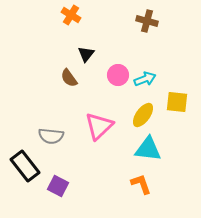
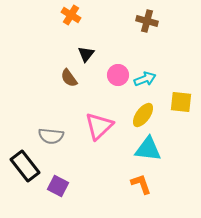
yellow square: moved 4 px right
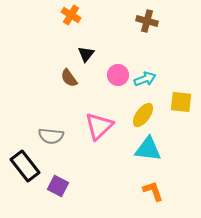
orange L-shape: moved 12 px right, 7 px down
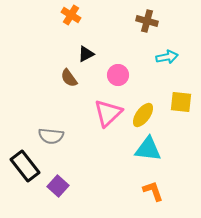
black triangle: rotated 24 degrees clockwise
cyan arrow: moved 22 px right, 22 px up; rotated 10 degrees clockwise
pink triangle: moved 9 px right, 13 px up
purple square: rotated 15 degrees clockwise
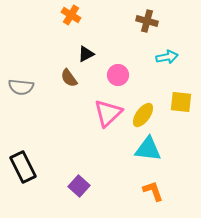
gray semicircle: moved 30 px left, 49 px up
black rectangle: moved 2 px left, 1 px down; rotated 12 degrees clockwise
purple square: moved 21 px right
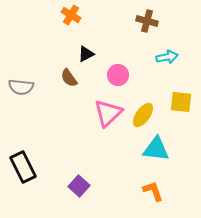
cyan triangle: moved 8 px right
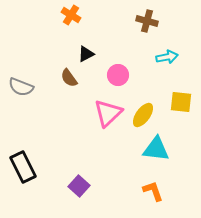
gray semicircle: rotated 15 degrees clockwise
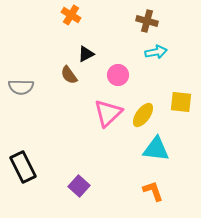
cyan arrow: moved 11 px left, 5 px up
brown semicircle: moved 3 px up
gray semicircle: rotated 20 degrees counterclockwise
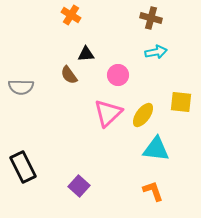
brown cross: moved 4 px right, 3 px up
black triangle: rotated 24 degrees clockwise
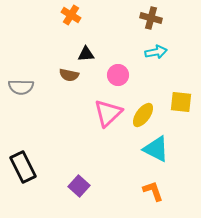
brown semicircle: rotated 42 degrees counterclockwise
cyan triangle: rotated 20 degrees clockwise
